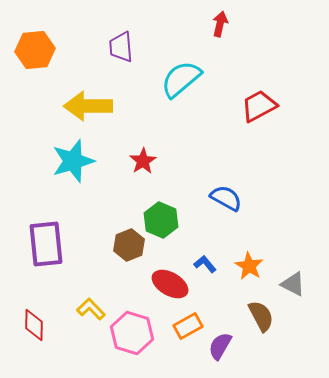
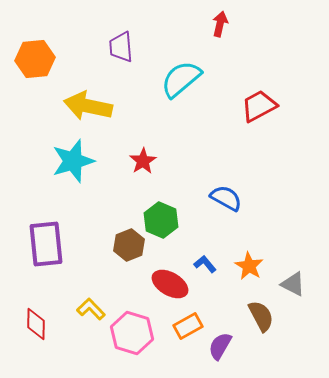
orange hexagon: moved 9 px down
yellow arrow: rotated 12 degrees clockwise
red diamond: moved 2 px right, 1 px up
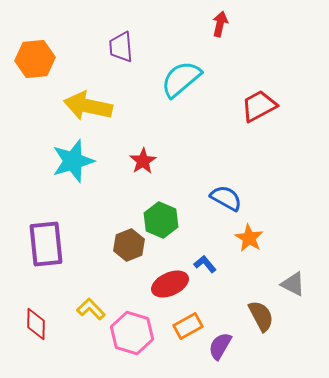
orange star: moved 28 px up
red ellipse: rotated 54 degrees counterclockwise
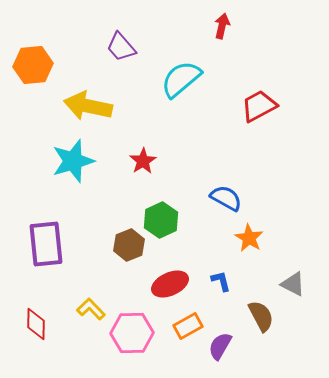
red arrow: moved 2 px right, 2 px down
purple trapezoid: rotated 36 degrees counterclockwise
orange hexagon: moved 2 px left, 6 px down
green hexagon: rotated 12 degrees clockwise
blue L-shape: moved 16 px right, 17 px down; rotated 25 degrees clockwise
pink hexagon: rotated 18 degrees counterclockwise
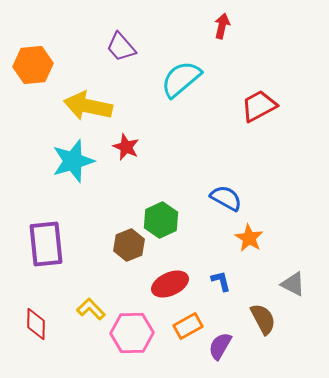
red star: moved 17 px left, 14 px up; rotated 16 degrees counterclockwise
brown semicircle: moved 2 px right, 3 px down
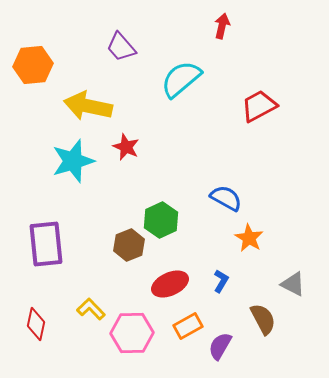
blue L-shape: rotated 45 degrees clockwise
red diamond: rotated 12 degrees clockwise
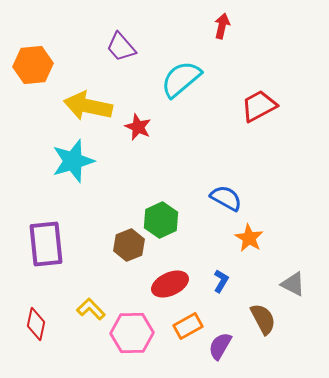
red star: moved 12 px right, 20 px up
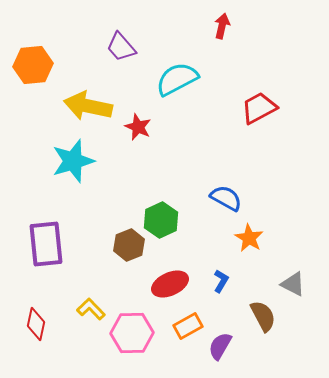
cyan semicircle: moved 4 px left; rotated 12 degrees clockwise
red trapezoid: moved 2 px down
brown semicircle: moved 3 px up
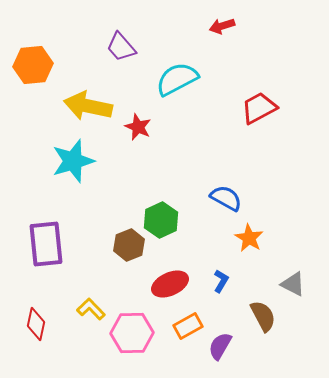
red arrow: rotated 120 degrees counterclockwise
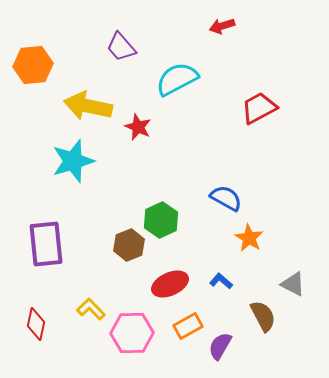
blue L-shape: rotated 80 degrees counterclockwise
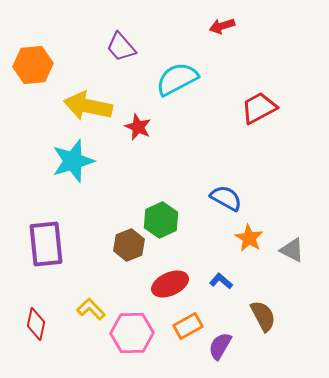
gray triangle: moved 1 px left, 34 px up
